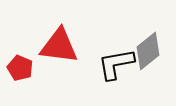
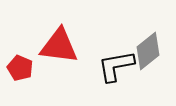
black L-shape: moved 2 px down
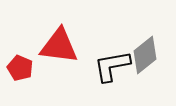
gray diamond: moved 3 px left, 4 px down
black L-shape: moved 4 px left
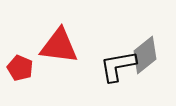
black L-shape: moved 6 px right
